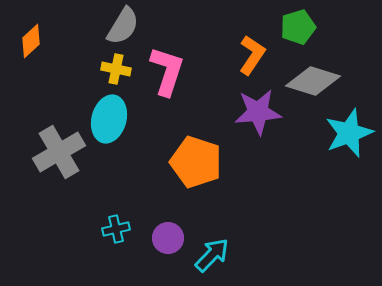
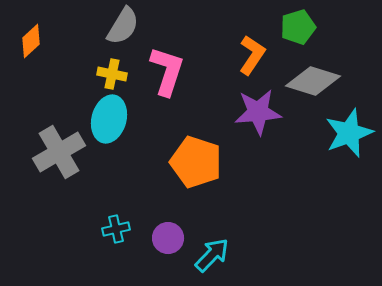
yellow cross: moved 4 px left, 5 px down
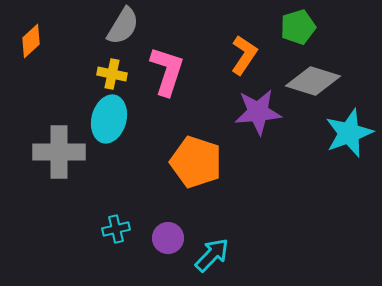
orange L-shape: moved 8 px left
gray cross: rotated 30 degrees clockwise
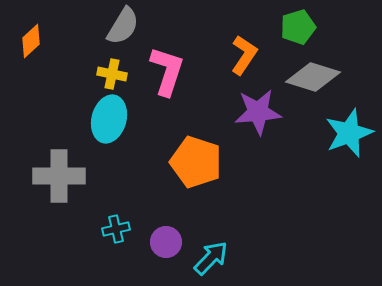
gray diamond: moved 4 px up
gray cross: moved 24 px down
purple circle: moved 2 px left, 4 px down
cyan arrow: moved 1 px left, 3 px down
